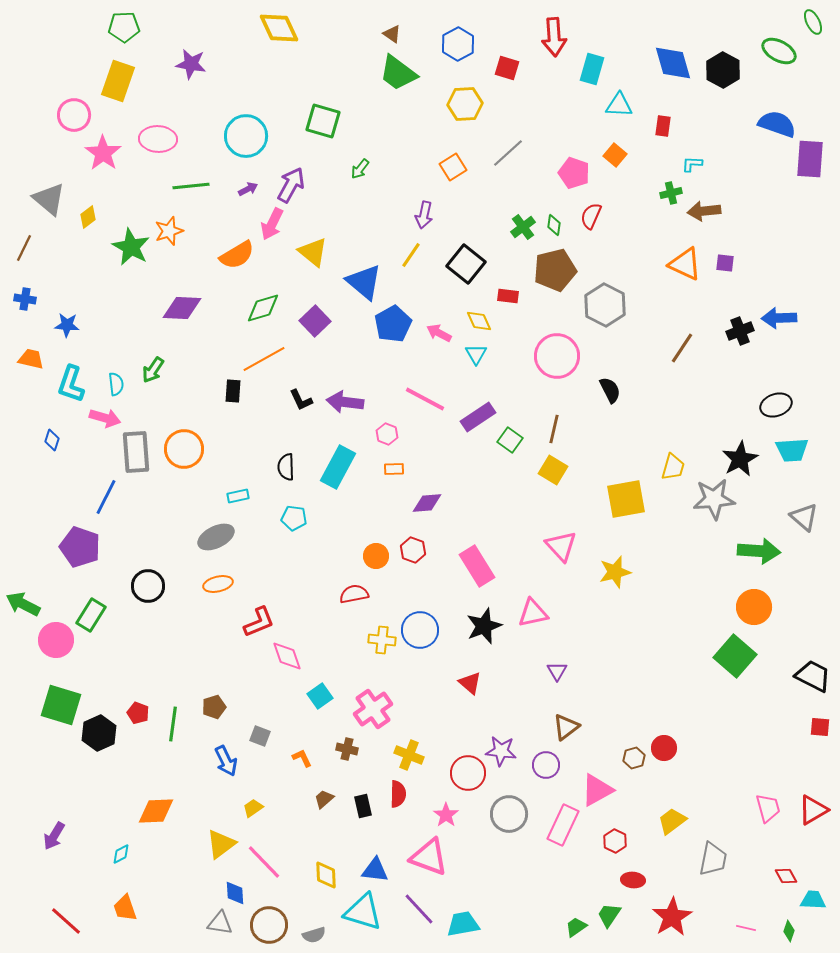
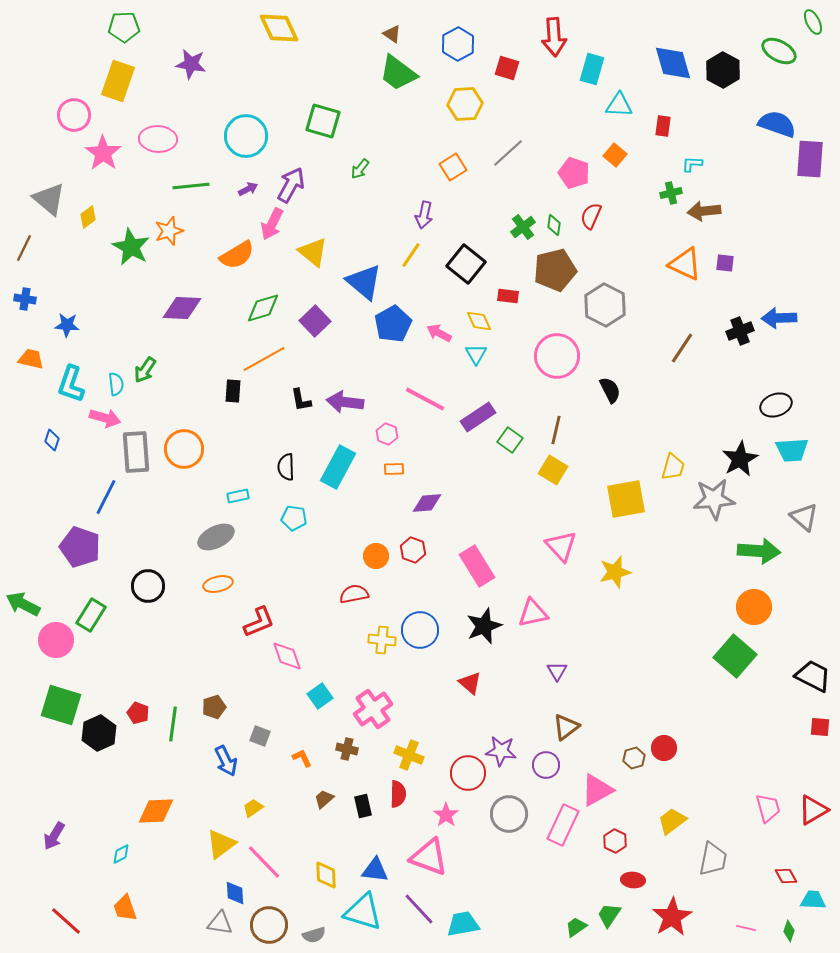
green arrow at (153, 370): moved 8 px left
black L-shape at (301, 400): rotated 15 degrees clockwise
brown line at (554, 429): moved 2 px right, 1 px down
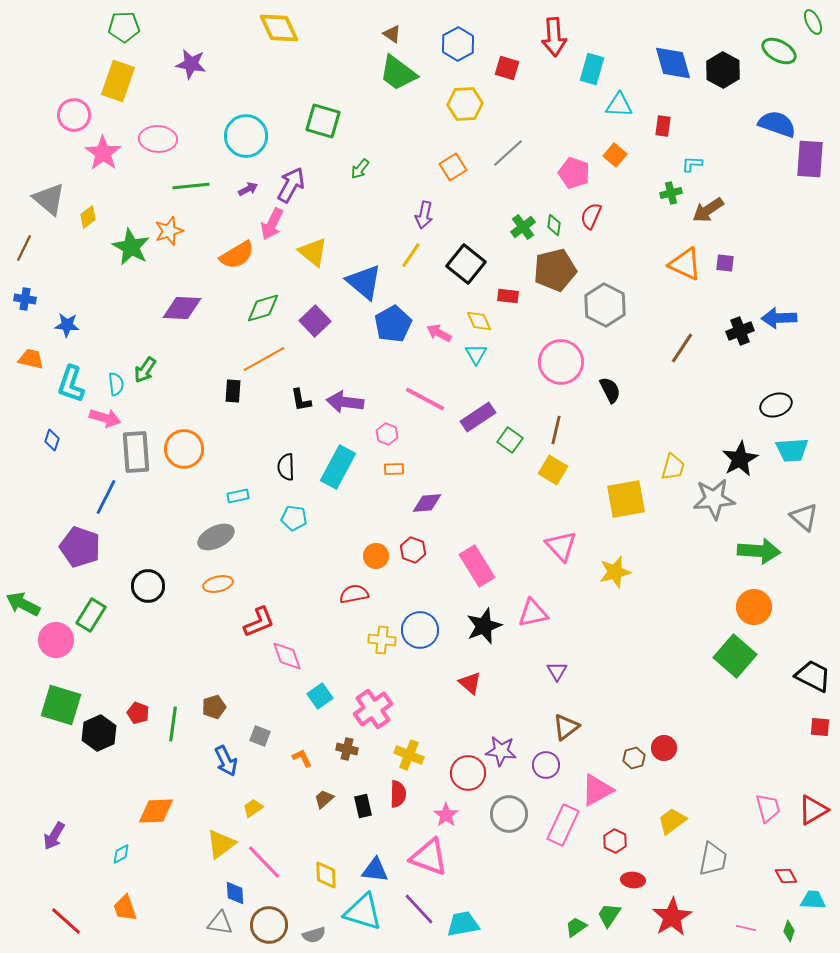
brown arrow at (704, 211): moved 4 px right, 1 px up; rotated 28 degrees counterclockwise
pink circle at (557, 356): moved 4 px right, 6 px down
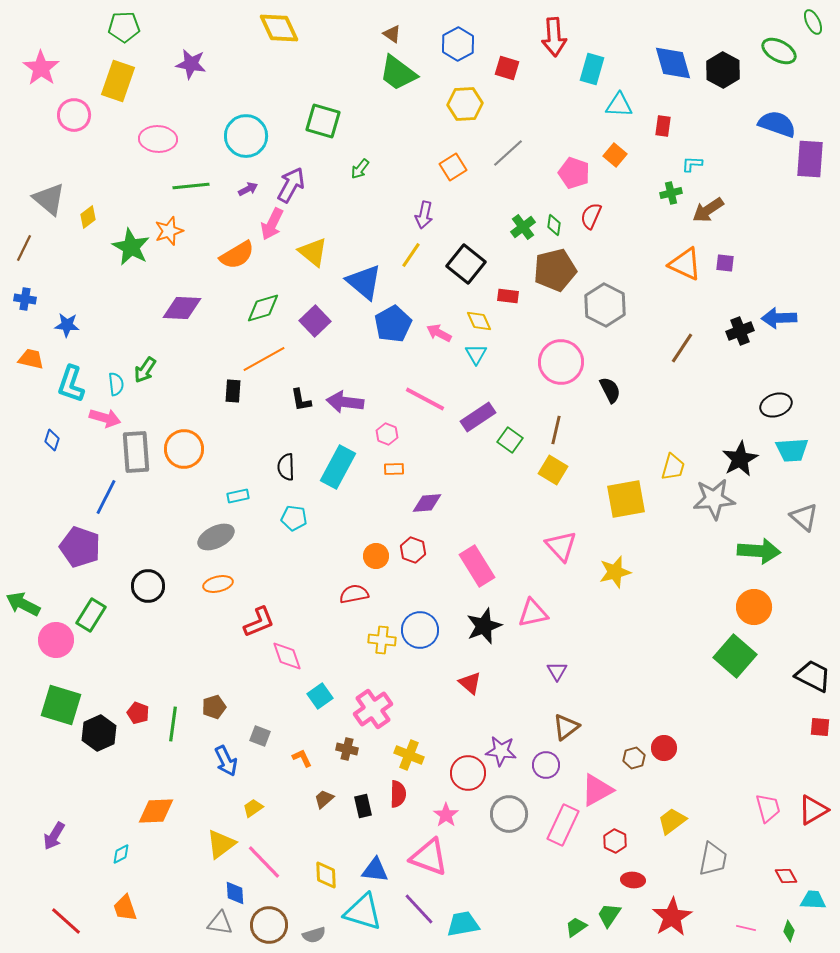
pink star at (103, 153): moved 62 px left, 85 px up
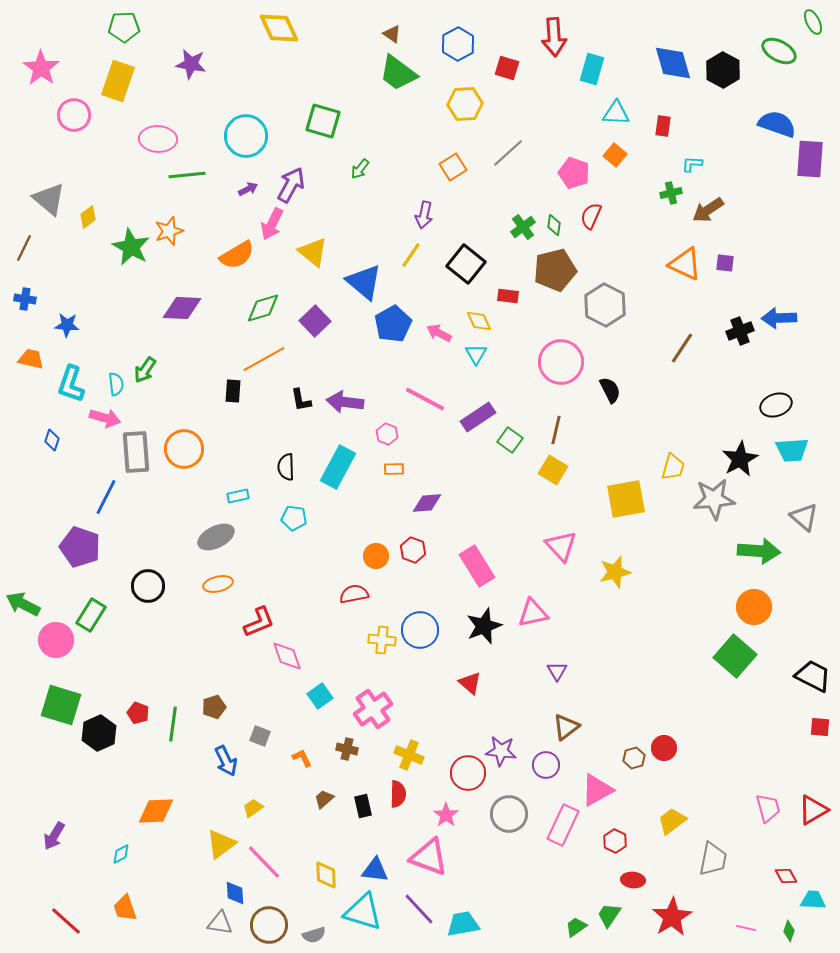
cyan triangle at (619, 105): moved 3 px left, 8 px down
green line at (191, 186): moved 4 px left, 11 px up
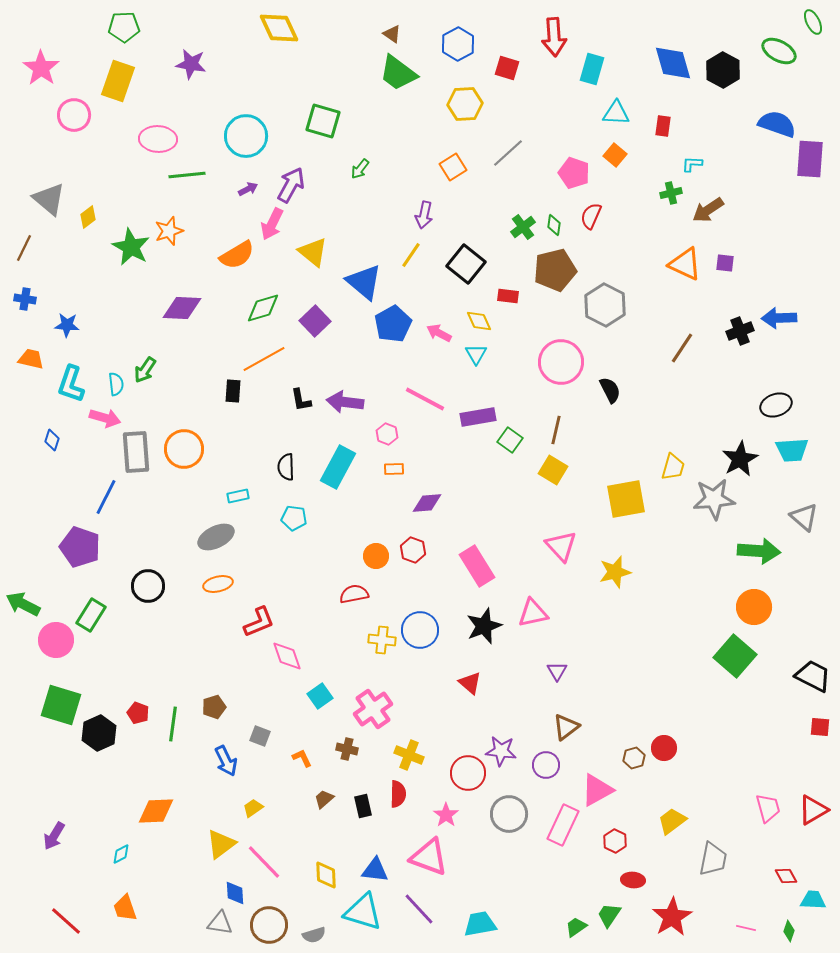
purple rectangle at (478, 417): rotated 24 degrees clockwise
cyan trapezoid at (463, 924): moved 17 px right
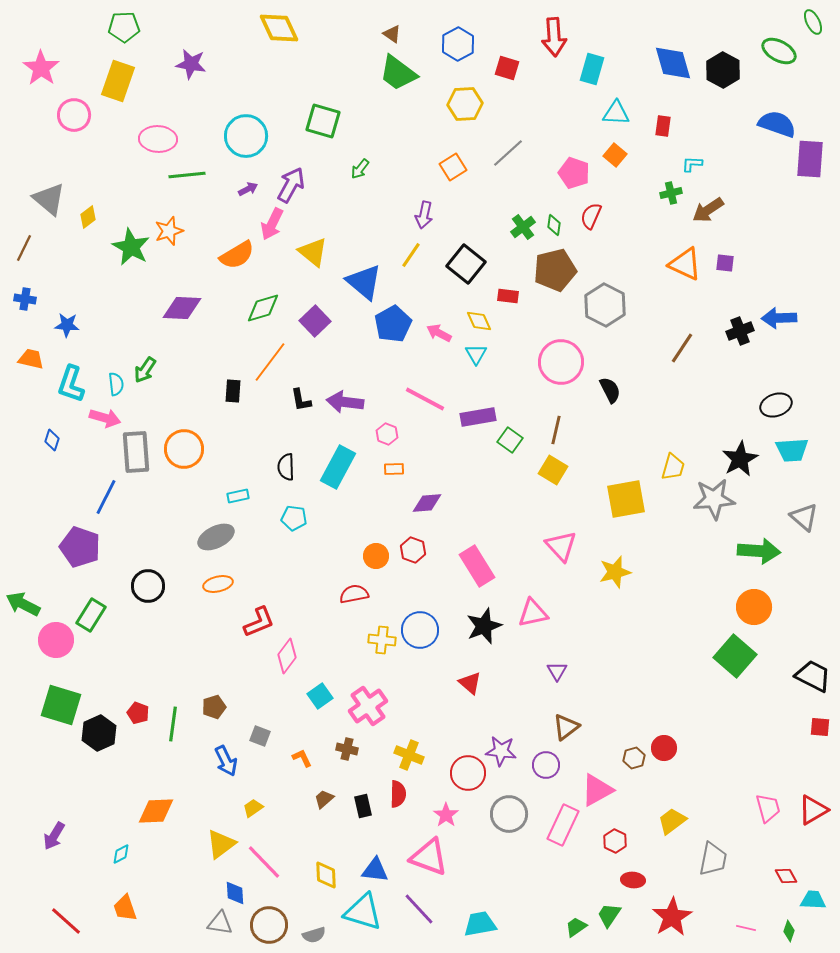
orange line at (264, 359): moved 6 px right, 3 px down; rotated 24 degrees counterclockwise
pink diamond at (287, 656): rotated 56 degrees clockwise
pink cross at (373, 709): moved 5 px left, 3 px up
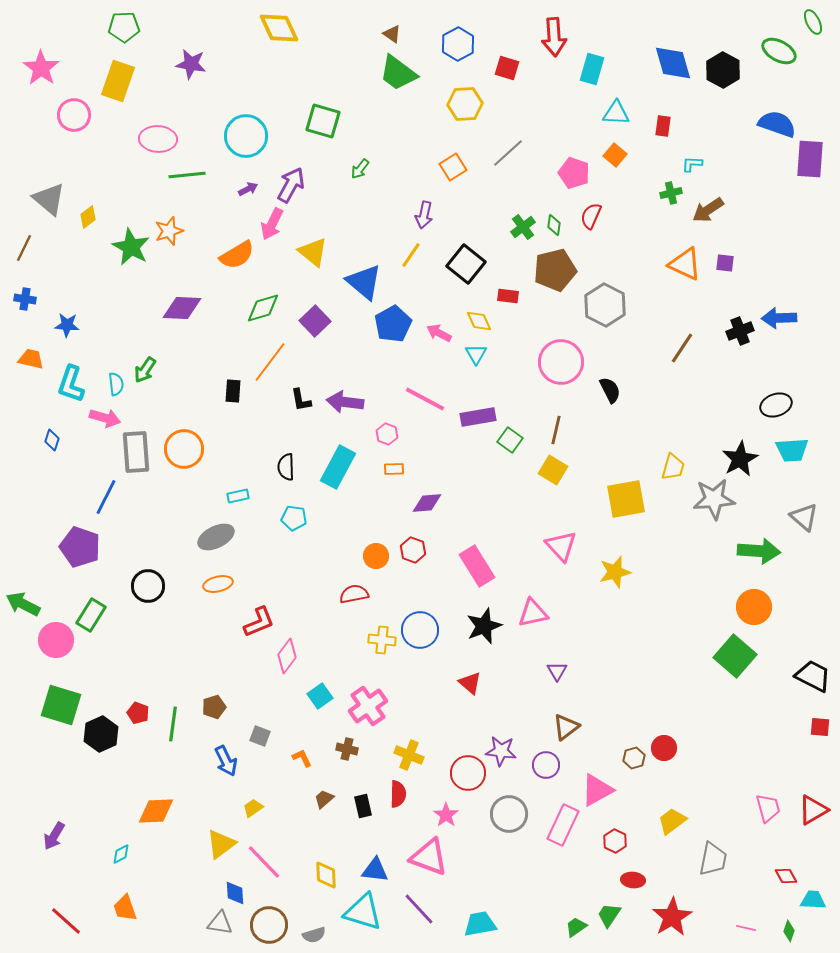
black hexagon at (99, 733): moved 2 px right, 1 px down
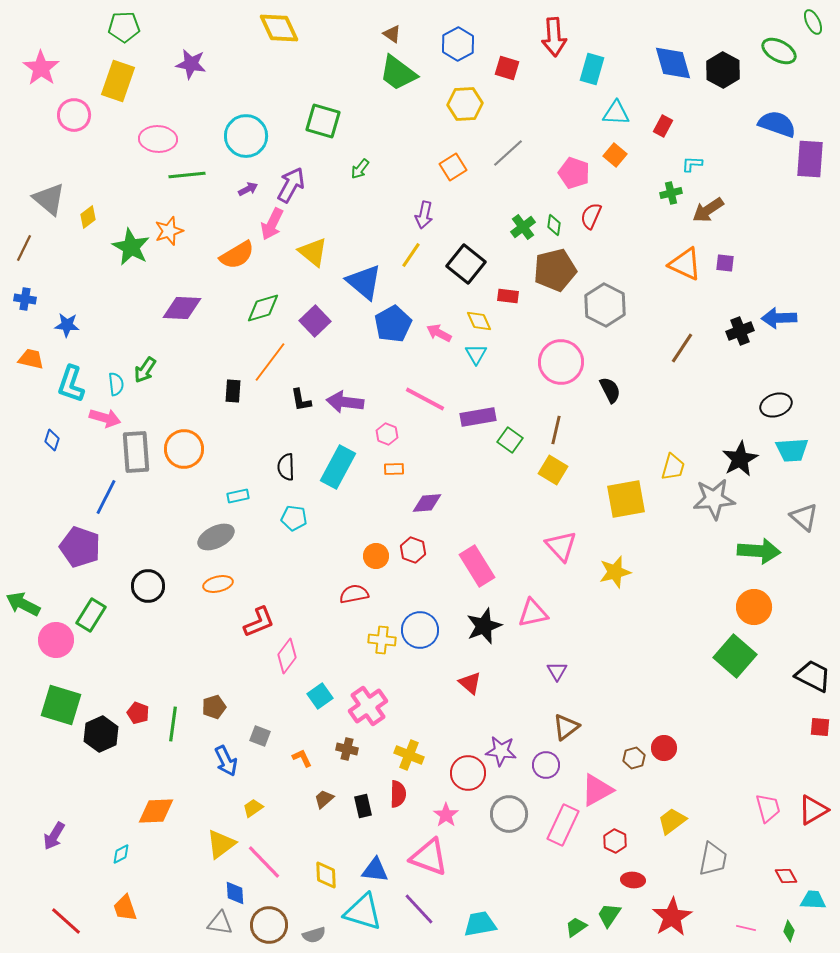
red rectangle at (663, 126): rotated 20 degrees clockwise
